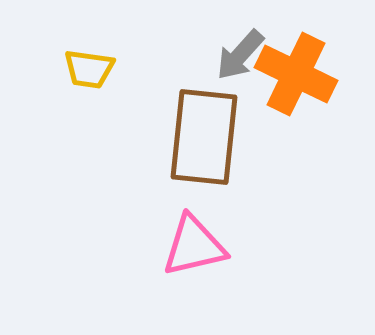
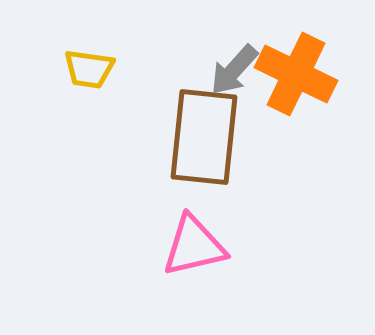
gray arrow: moved 6 px left, 15 px down
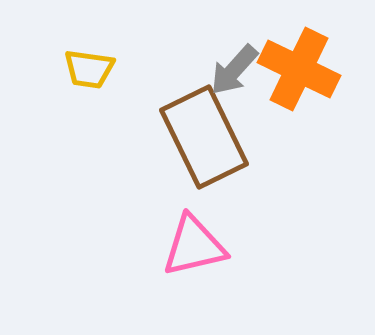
orange cross: moved 3 px right, 5 px up
brown rectangle: rotated 32 degrees counterclockwise
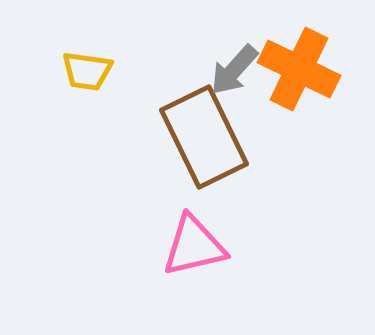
yellow trapezoid: moved 2 px left, 2 px down
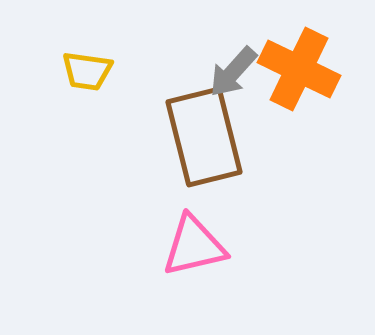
gray arrow: moved 1 px left, 2 px down
brown rectangle: rotated 12 degrees clockwise
